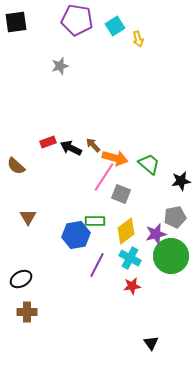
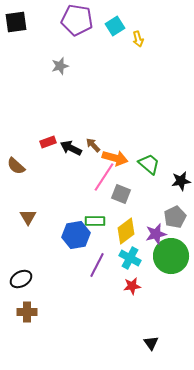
gray pentagon: rotated 15 degrees counterclockwise
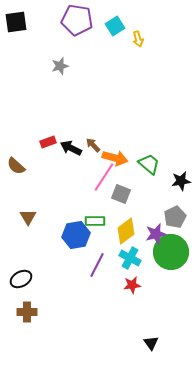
green circle: moved 4 px up
red star: moved 1 px up
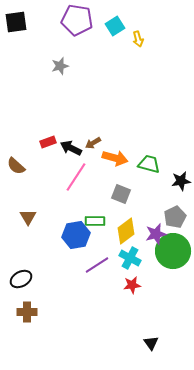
brown arrow: moved 2 px up; rotated 77 degrees counterclockwise
green trapezoid: rotated 25 degrees counterclockwise
pink line: moved 28 px left
green circle: moved 2 px right, 1 px up
purple line: rotated 30 degrees clockwise
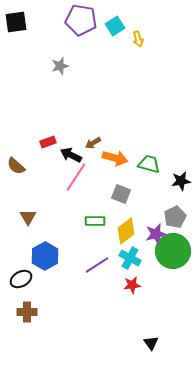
purple pentagon: moved 4 px right
black arrow: moved 7 px down
blue hexagon: moved 31 px left, 21 px down; rotated 20 degrees counterclockwise
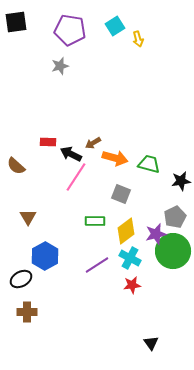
purple pentagon: moved 11 px left, 10 px down
red rectangle: rotated 21 degrees clockwise
black arrow: moved 1 px up
